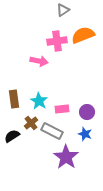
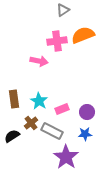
pink rectangle: rotated 16 degrees counterclockwise
blue star: rotated 24 degrees counterclockwise
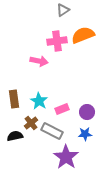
black semicircle: moved 3 px right; rotated 21 degrees clockwise
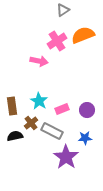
pink cross: rotated 24 degrees counterclockwise
brown rectangle: moved 2 px left, 7 px down
purple circle: moved 2 px up
blue star: moved 4 px down
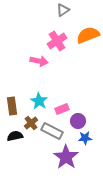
orange semicircle: moved 5 px right
purple circle: moved 9 px left, 11 px down
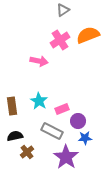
pink cross: moved 3 px right, 1 px up
brown cross: moved 4 px left, 29 px down
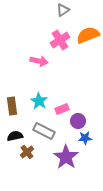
gray rectangle: moved 8 px left
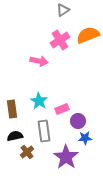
brown rectangle: moved 3 px down
gray rectangle: rotated 55 degrees clockwise
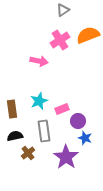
cyan star: rotated 18 degrees clockwise
blue star: rotated 24 degrees clockwise
brown cross: moved 1 px right, 1 px down
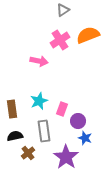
pink rectangle: rotated 48 degrees counterclockwise
